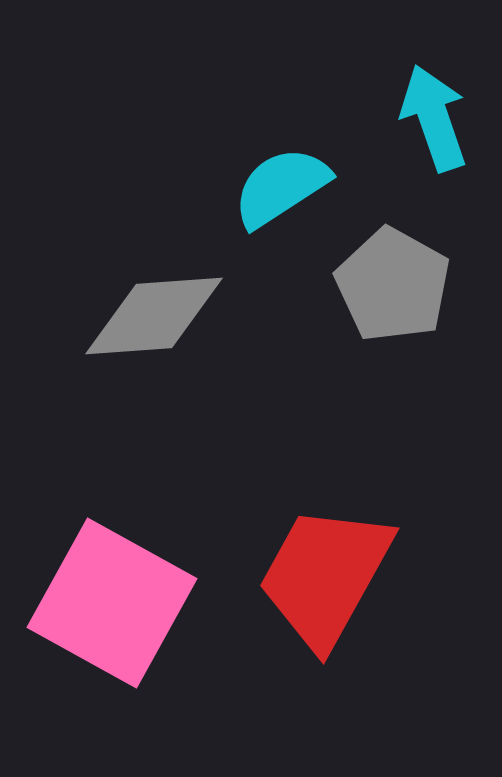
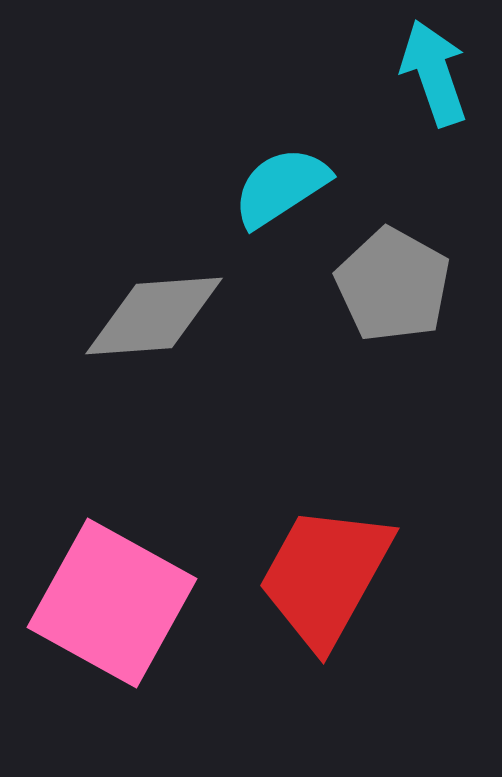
cyan arrow: moved 45 px up
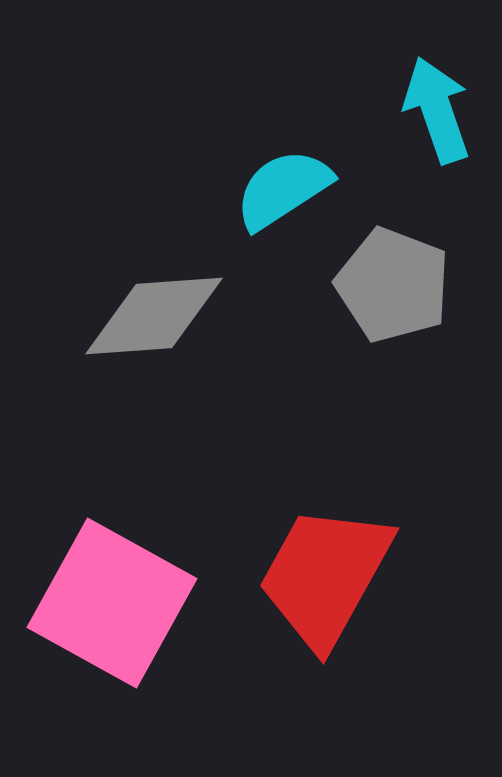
cyan arrow: moved 3 px right, 37 px down
cyan semicircle: moved 2 px right, 2 px down
gray pentagon: rotated 8 degrees counterclockwise
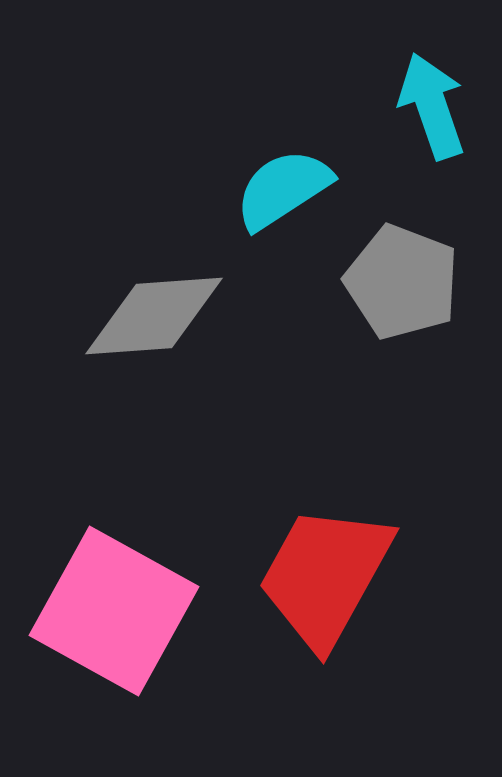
cyan arrow: moved 5 px left, 4 px up
gray pentagon: moved 9 px right, 3 px up
pink square: moved 2 px right, 8 px down
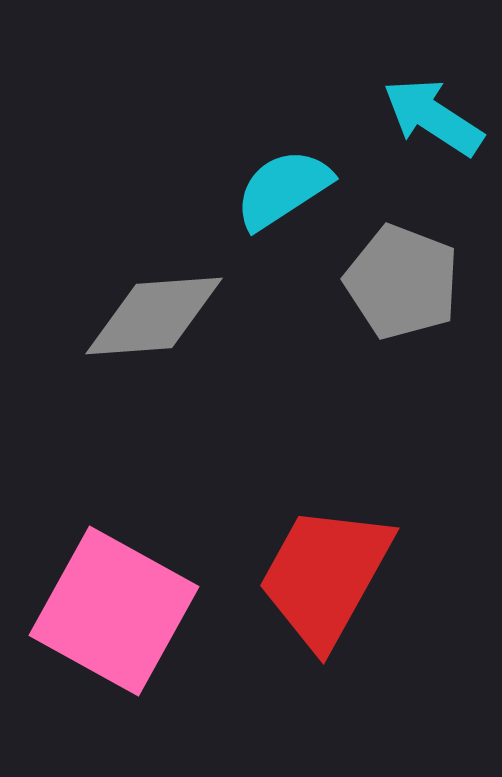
cyan arrow: moved 1 px right, 11 px down; rotated 38 degrees counterclockwise
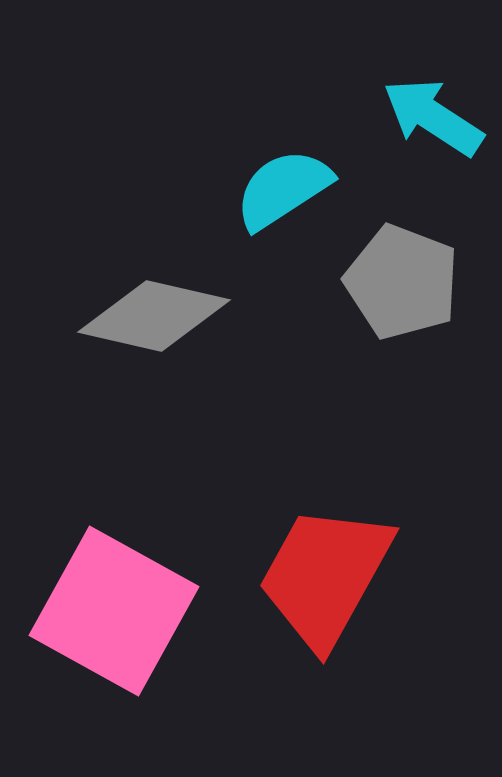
gray diamond: rotated 17 degrees clockwise
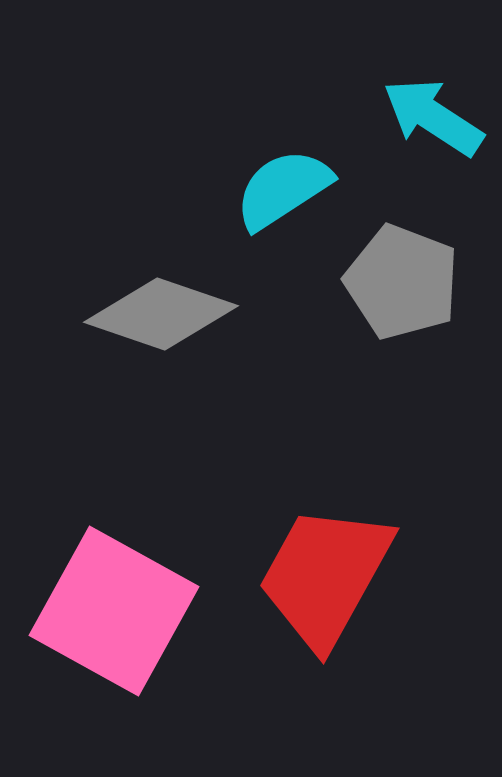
gray diamond: moved 7 px right, 2 px up; rotated 6 degrees clockwise
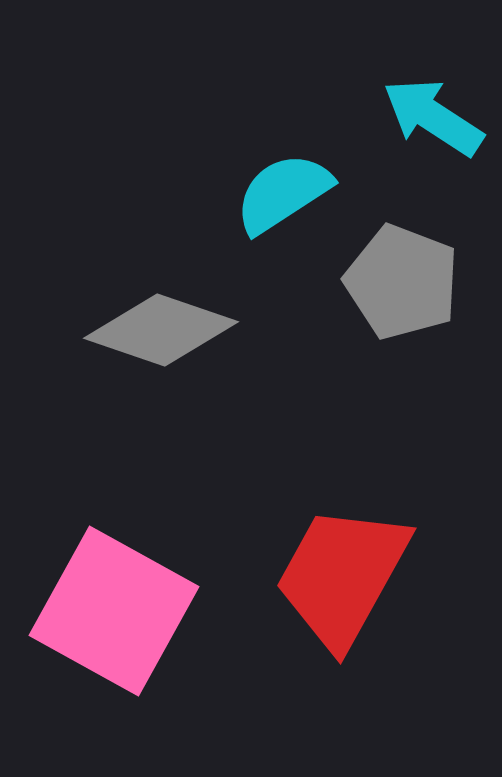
cyan semicircle: moved 4 px down
gray diamond: moved 16 px down
red trapezoid: moved 17 px right
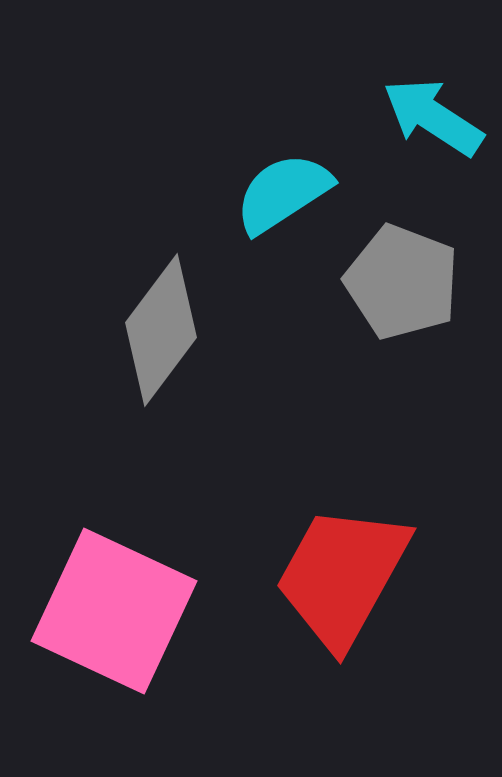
gray diamond: rotated 72 degrees counterclockwise
pink square: rotated 4 degrees counterclockwise
